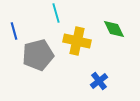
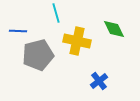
blue line: moved 4 px right; rotated 72 degrees counterclockwise
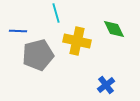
blue cross: moved 7 px right, 4 px down
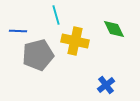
cyan line: moved 2 px down
yellow cross: moved 2 px left
